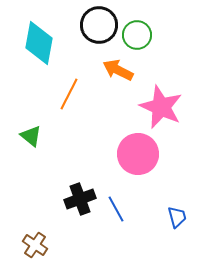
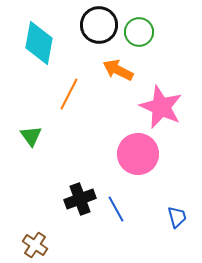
green circle: moved 2 px right, 3 px up
green triangle: rotated 15 degrees clockwise
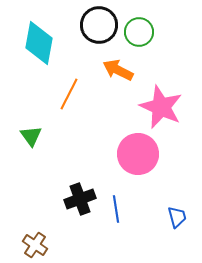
blue line: rotated 20 degrees clockwise
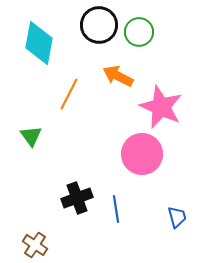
orange arrow: moved 6 px down
pink circle: moved 4 px right
black cross: moved 3 px left, 1 px up
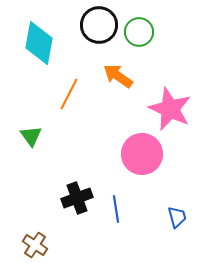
orange arrow: rotated 8 degrees clockwise
pink star: moved 9 px right, 2 px down
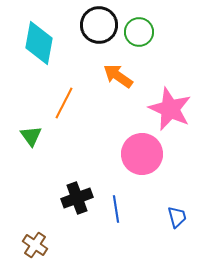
orange line: moved 5 px left, 9 px down
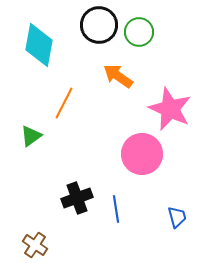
cyan diamond: moved 2 px down
green triangle: rotated 30 degrees clockwise
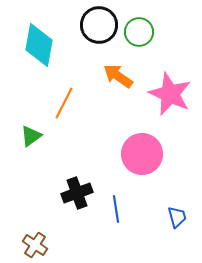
pink star: moved 15 px up
black cross: moved 5 px up
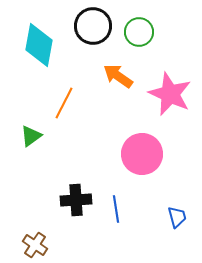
black circle: moved 6 px left, 1 px down
black cross: moved 1 px left, 7 px down; rotated 16 degrees clockwise
